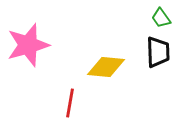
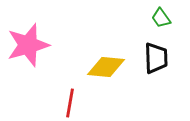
black trapezoid: moved 2 px left, 6 px down
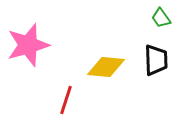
black trapezoid: moved 2 px down
red line: moved 4 px left, 3 px up; rotated 8 degrees clockwise
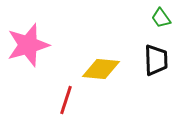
yellow diamond: moved 5 px left, 2 px down
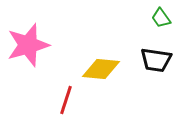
black trapezoid: rotated 100 degrees clockwise
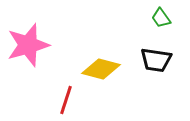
yellow diamond: rotated 9 degrees clockwise
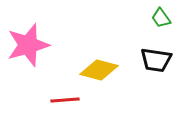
yellow diamond: moved 2 px left, 1 px down
red line: moved 1 px left; rotated 68 degrees clockwise
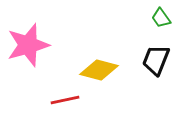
black trapezoid: rotated 104 degrees clockwise
red line: rotated 8 degrees counterclockwise
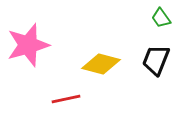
yellow diamond: moved 2 px right, 6 px up
red line: moved 1 px right, 1 px up
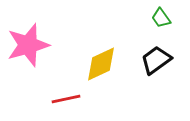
black trapezoid: rotated 32 degrees clockwise
yellow diamond: rotated 39 degrees counterclockwise
